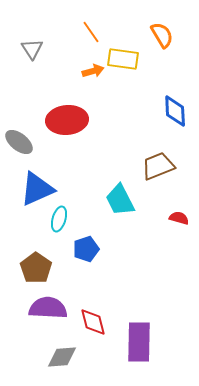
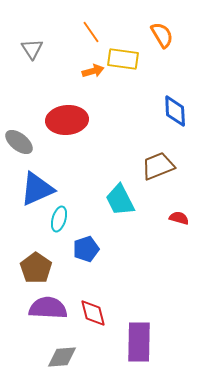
red diamond: moved 9 px up
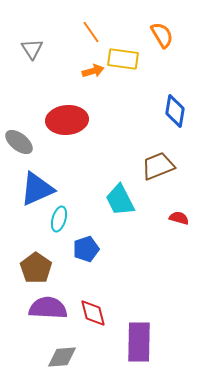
blue diamond: rotated 12 degrees clockwise
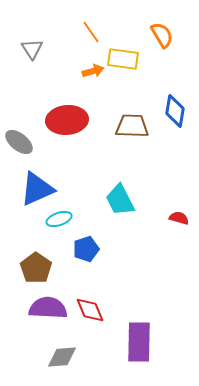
brown trapezoid: moved 26 px left, 40 px up; rotated 24 degrees clockwise
cyan ellipse: rotated 55 degrees clockwise
red diamond: moved 3 px left, 3 px up; rotated 8 degrees counterclockwise
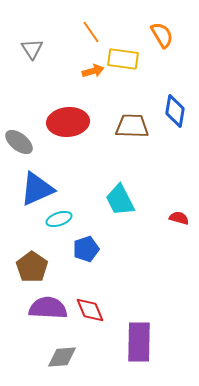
red ellipse: moved 1 px right, 2 px down
brown pentagon: moved 4 px left, 1 px up
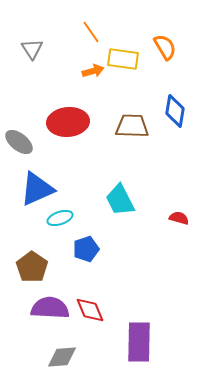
orange semicircle: moved 3 px right, 12 px down
cyan ellipse: moved 1 px right, 1 px up
purple semicircle: moved 2 px right
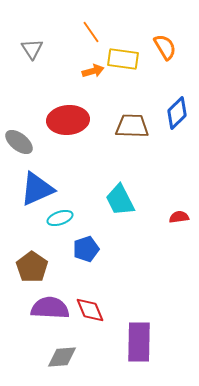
blue diamond: moved 2 px right, 2 px down; rotated 36 degrees clockwise
red ellipse: moved 2 px up
red semicircle: moved 1 px up; rotated 24 degrees counterclockwise
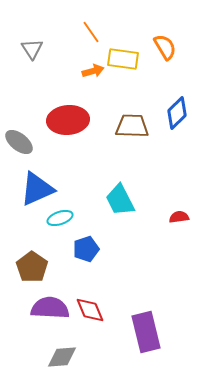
purple rectangle: moved 7 px right, 10 px up; rotated 15 degrees counterclockwise
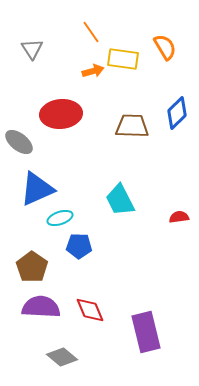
red ellipse: moved 7 px left, 6 px up
blue pentagon: moved 7 px left, 3 px up; rotated 20 degrees clockwise
purple semicircle: moved 9 px left, 1 px up
gray diamond: rotated 44 degrees clockwise
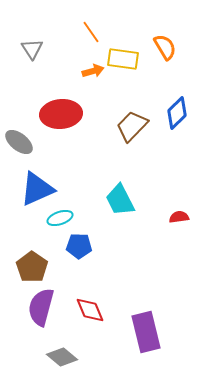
brown trapezoid: rotated 48 degrees counterclockwise
purple semicircle: rotated 78 degrees counterclockwise
